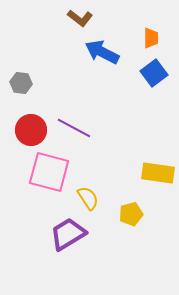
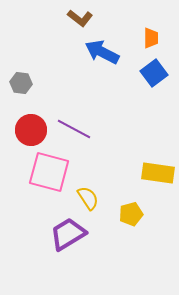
purple line: moved 1 px down
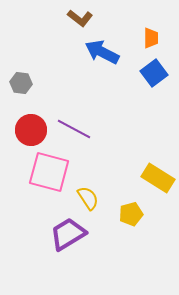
yellow rectangle: moved 5 px down; rotated 24 degrees clockwise
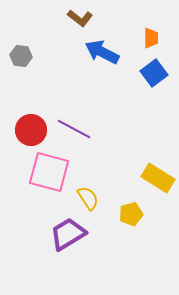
gray hexagon: moved 27 px up
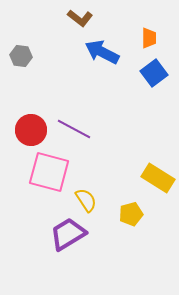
orange trapezoid: moved 2 px left
yellow semicircle: moved 2 px left, 2 px down
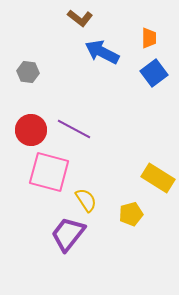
gray hexagon: moved 7 px right, 16 px down
purple trapezoid: rotated 21 degrees counterclockwise
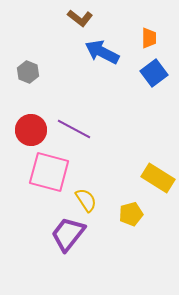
gray hexagon: rotated 15 degrees clockwise
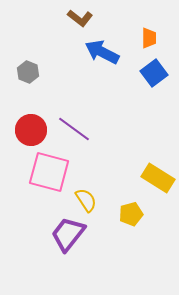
purple line: rotated 8 degrees clockwise
